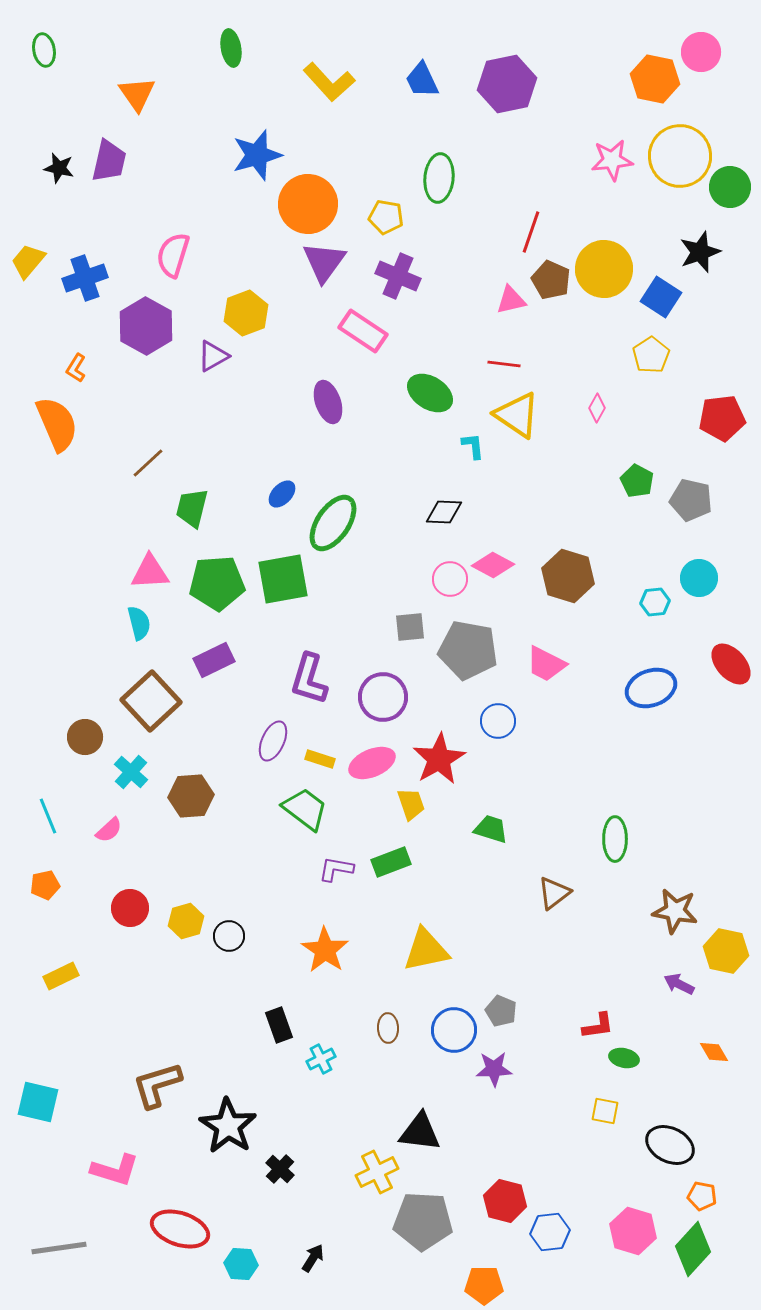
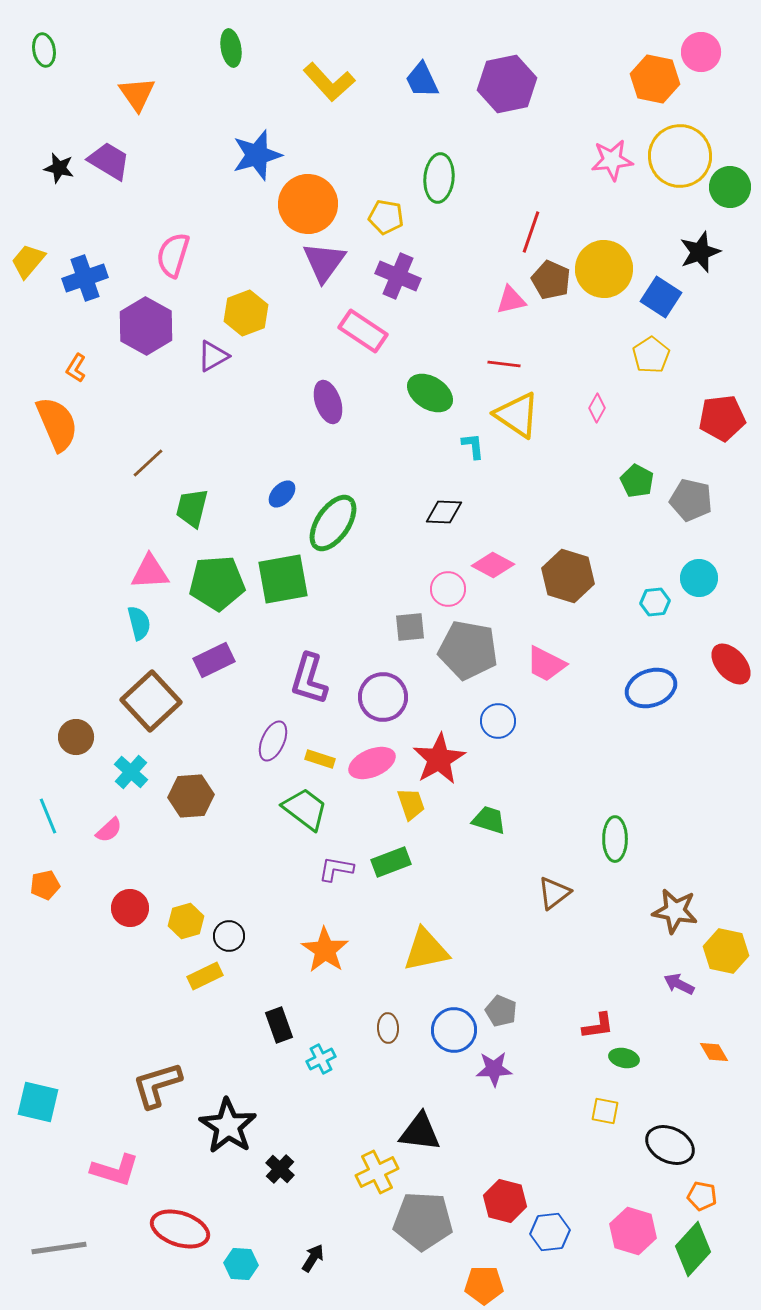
purple trapezoid at (109, 161): rotated 72 degrees counterclockwise
pink circle at (450, 579): moved 2 px left, 10 px down
brown circle at (85, 737): moved 9 px left
green trapezoid at (491, 829): moved 2 px left, 9 px up
yellow rectangle at (61, 976): moved 144 px right
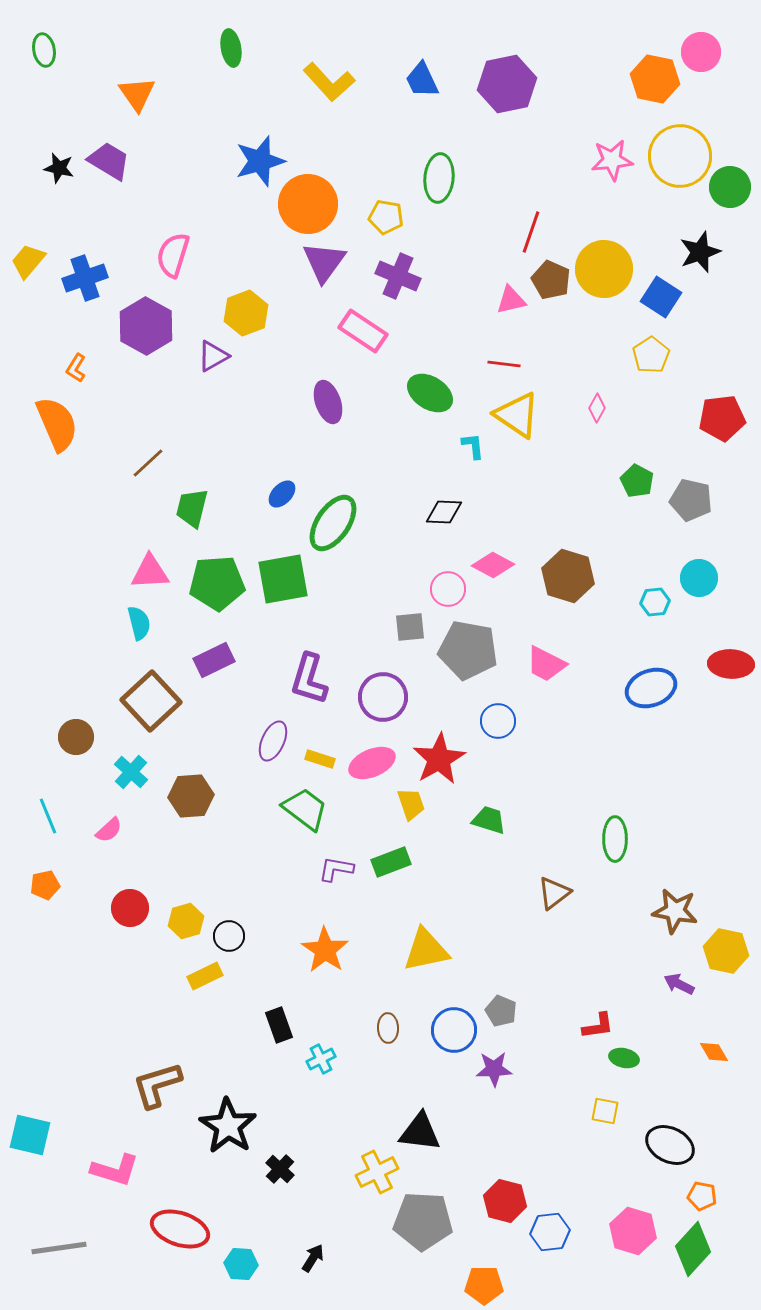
blue star at (257, 155): moved 3 px right, 6 px down
red ellipse at (731, 664): rotated 45 degrees counterclockwise
cyan square at (38, 1102): moved 8 px left, 33 px down
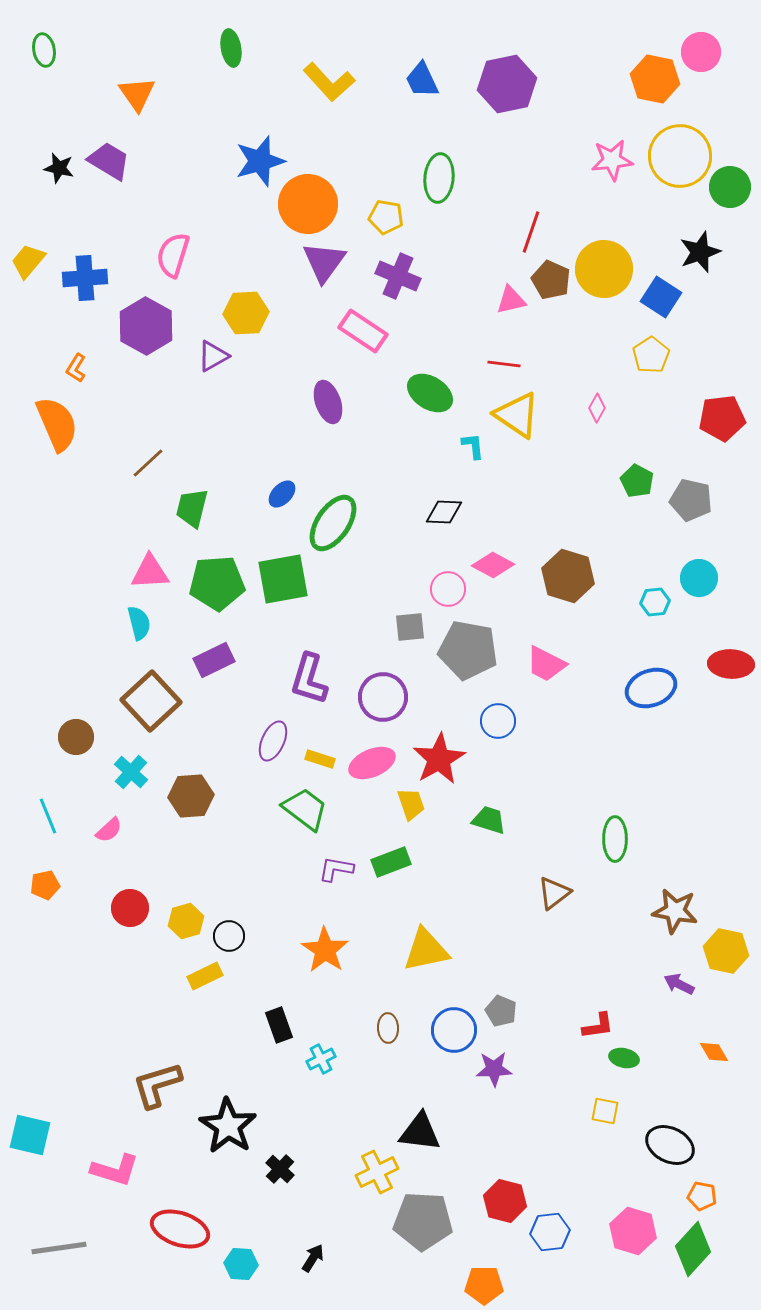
blue cross at (85, 278): rotated 15 degrees clockwise
yellow hexagon at (246, 313): rotated 18 degrees clockwise
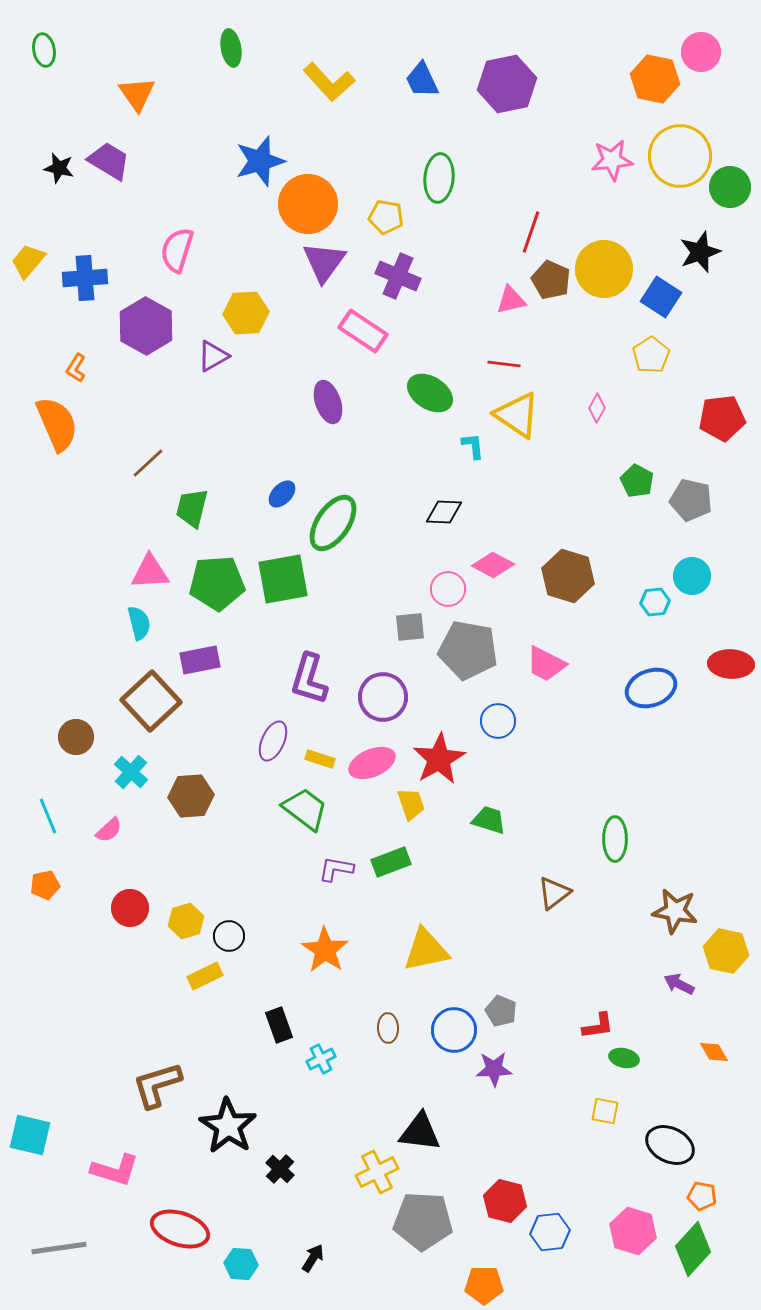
pink semicircle at (173, 255): moved 4 px right, 5 px up
cyan circle at (699, 578): moved 7 px left, 2 px up
purple rectangle at (214, 660): moved 14 px left; rotated 15 degrees clockwise
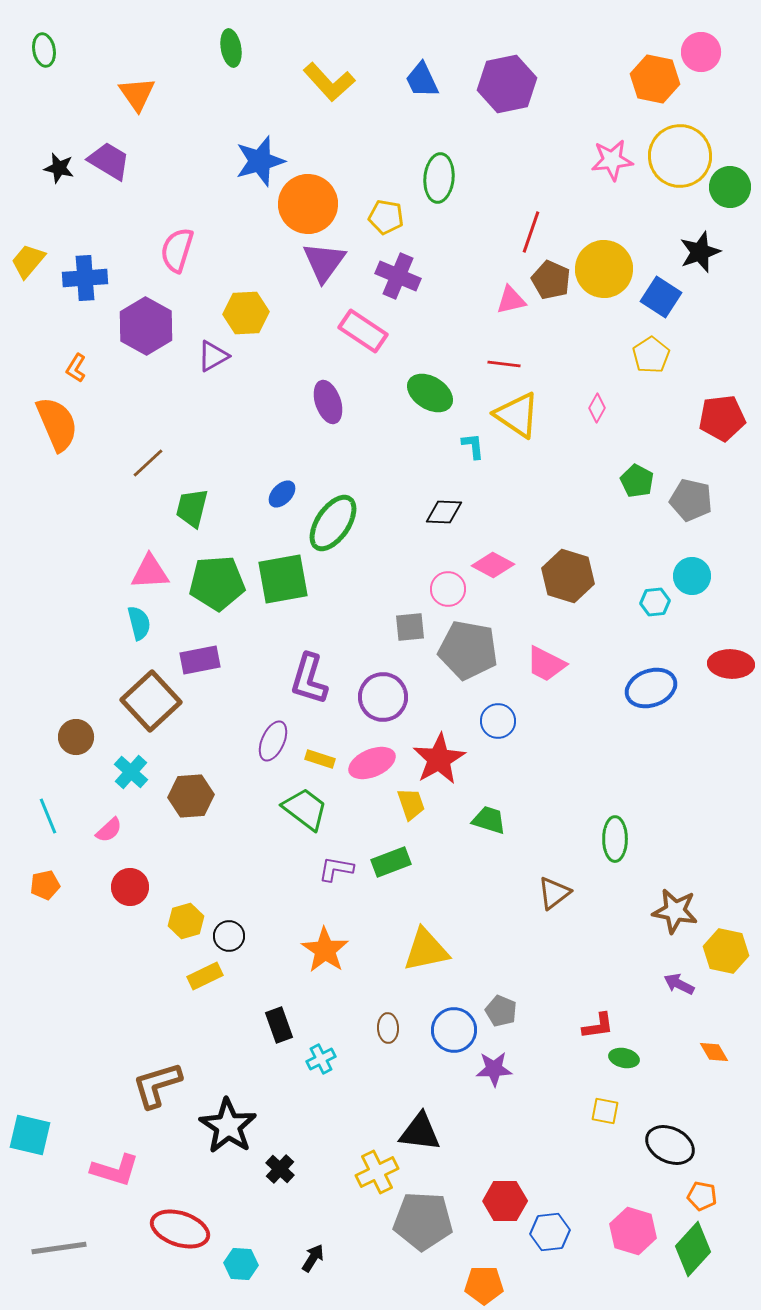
red circle at (130, 908): moved 21 px up
red hexagon at (505, 1201): rotated 15 degrees counterclockwise
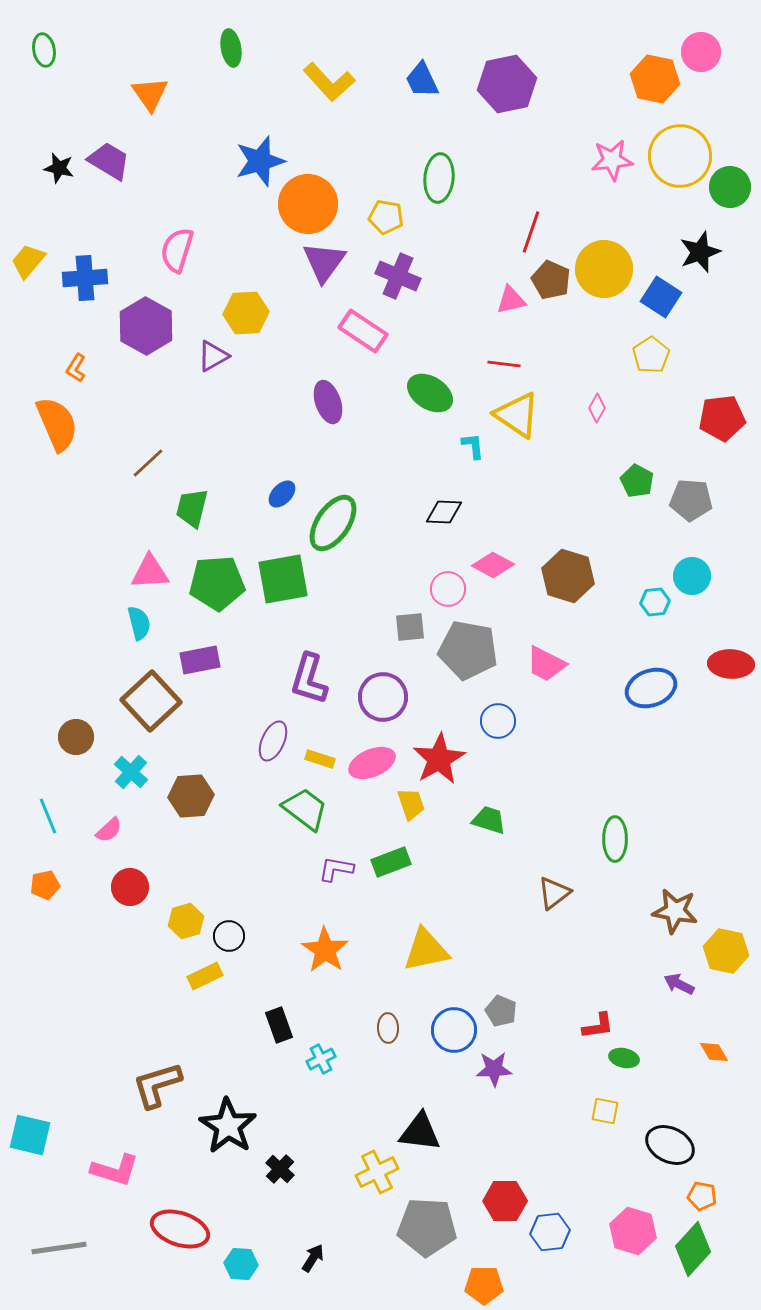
orange triangle at (137, 94): moved 13 px right
gray pentagon at (691, 500): rotated 9 degrees counterclockwise
gray pentagon at (423, 1221): moved 4 px right, 6 px down
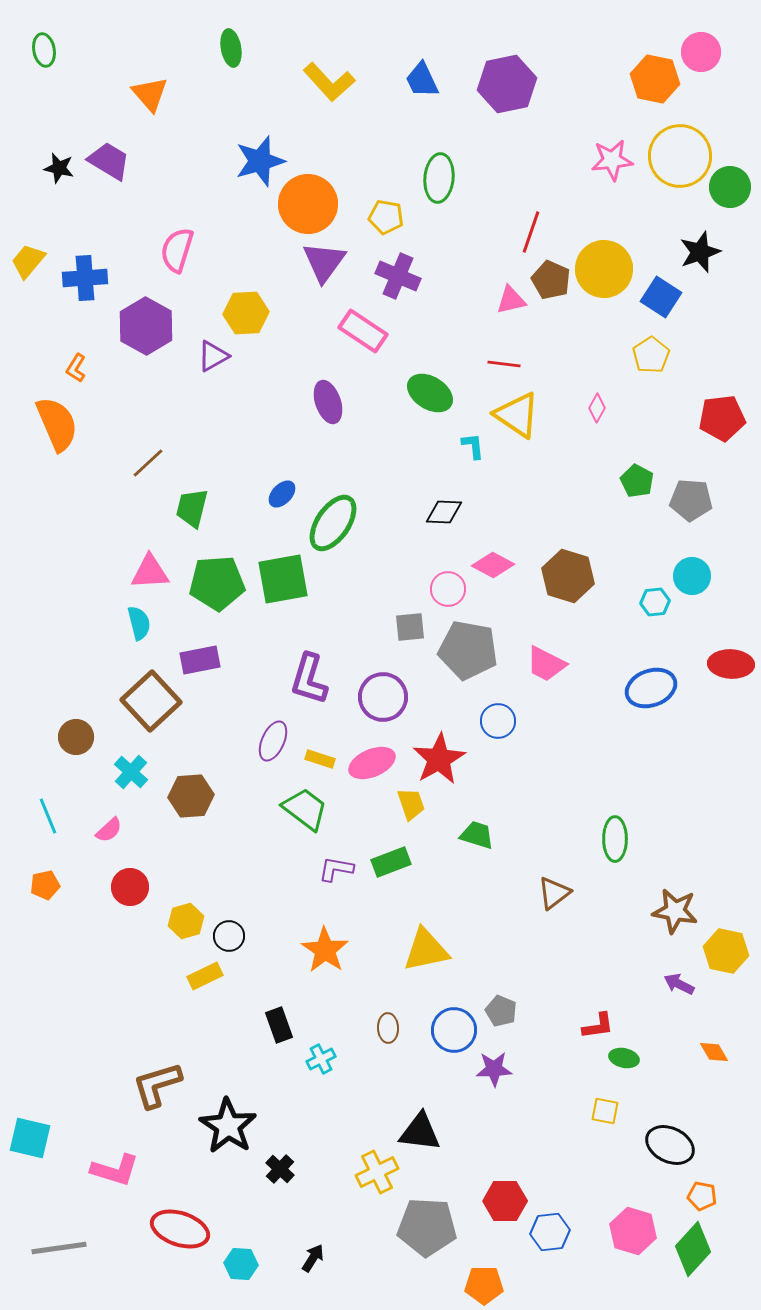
orange triangle at (150, 94): rotated 6 degrees counterclockwise
green trapezoid at (489, 820): moved 12 px left, 15 px down
cyan square at (30, 1135): moved 3 px down
